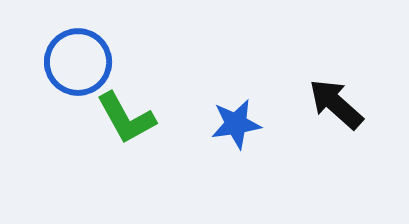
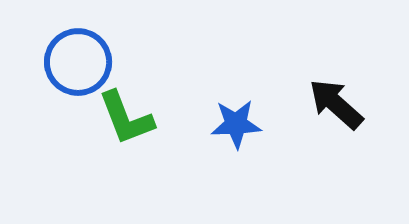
green L-shape: rotated 8 degrees clockwise
blue star: rotated 6 degrees clockwise
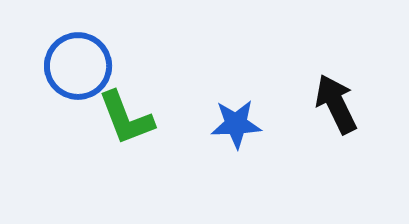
blue circle: moved 4 px down
black arrow: rotated 22 degrees clockwise
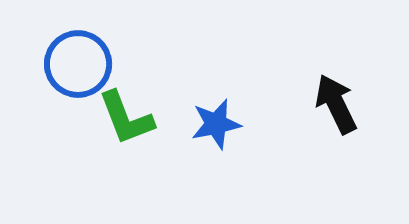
blue circle: moved 2 px up
blue star: moved 20 px left; rotated 9 degrees counterclockwise
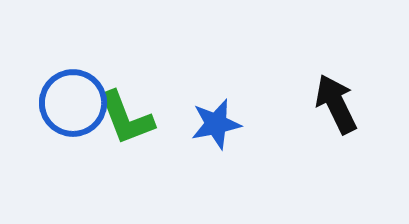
blue circle: moved 5 px left, 39 px down
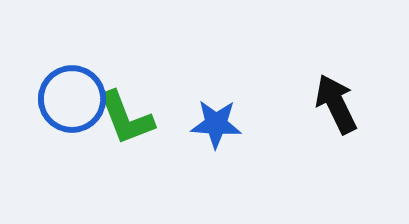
blue circle: moved 1 px left, 4 px up
blue star: rotated 15 degrees clockwise
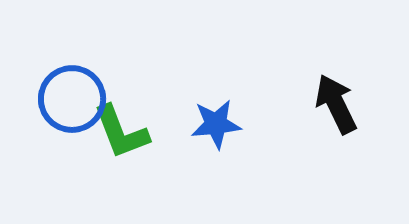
green L-shape: moved 5 px left, 14 px down
blue star: rotated 9 degrees counterclockwise
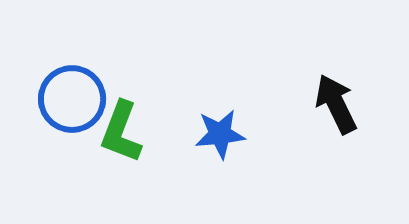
blue star: moved 4 px right, 10 px down
green L-shape: rotated 42 degrees clockwise
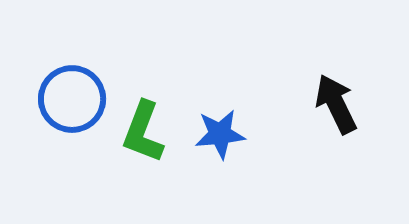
green L-shape: moved 22 px right
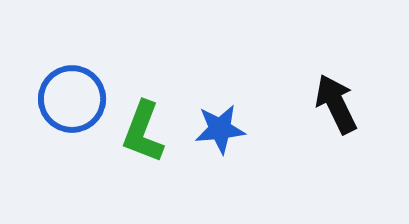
blue star: moved 5 px up
